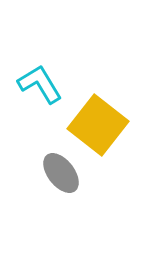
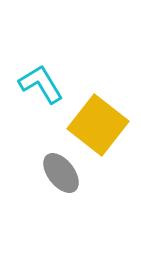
cyan L-shape: moved 1 px right
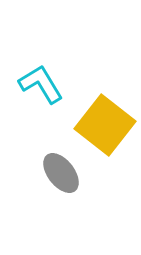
yellow square: moved 7 px right
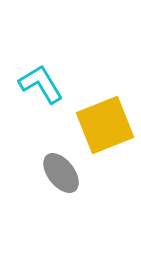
yellow square: rotated 30 degrees clockwise
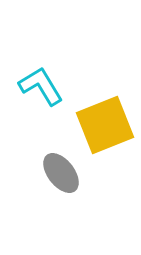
cyan L-shape: moved 2 px down
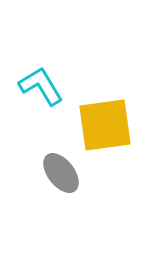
yellow square: rotated 14 degrees clockwise
